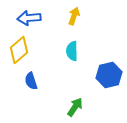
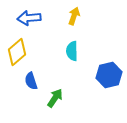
yellow diamond: moved 2 px left, 2 px down
green arrow: moved 20 px left, 9 px up
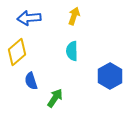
blue hexagon: moved 1 px right, 1 px down; rotated 15 degrees counterclockwise
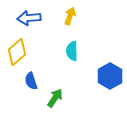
yellow arrow: moved 4 px left
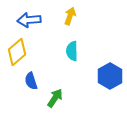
blue arrow: moved 2 px down
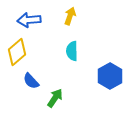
blue semicircle: rotated 24 degrees counterclockwise
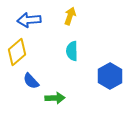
green arrow: rotated 54 degrees clockwise
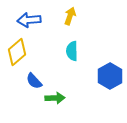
blue semicircle: moved 3 px right
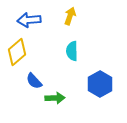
blue hexagon: moved 10 px left, 8 px down
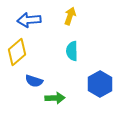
blue semicircle: rotated 30 degrees counterclockwise
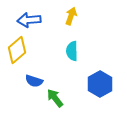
yellow arrow: moved 1 px right
yellow diamond: moved 2 px up
green arrow: rotated 126 degrees counterclockwise
